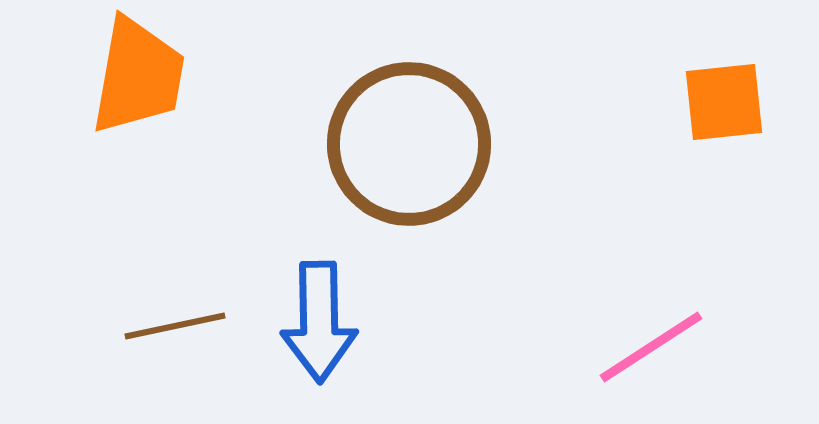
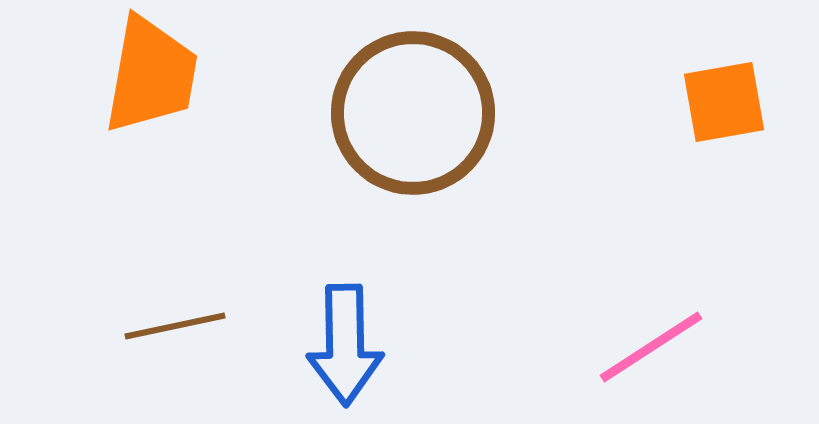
orange trapezoid: moved 13 px right, 1 px up
orange square: rotated 4 degrees counterclockwise
brown circle: moved 4 px right, 31 px up
blue arrow: moved 26 px right, 23 px down
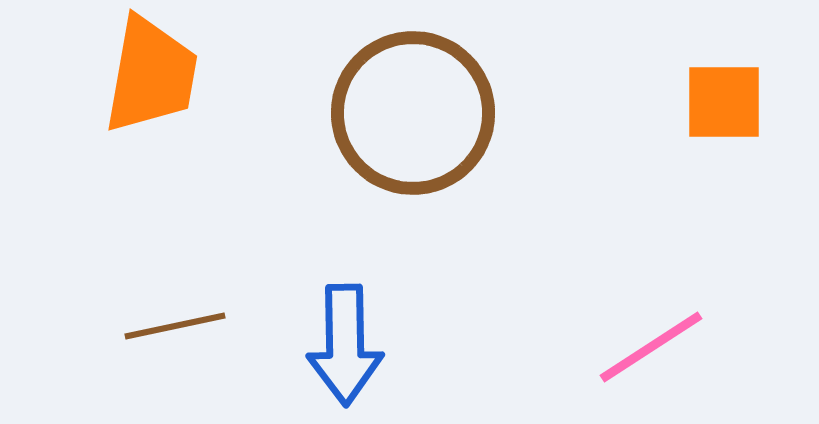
orange square: rotated 10 degrees clockwise
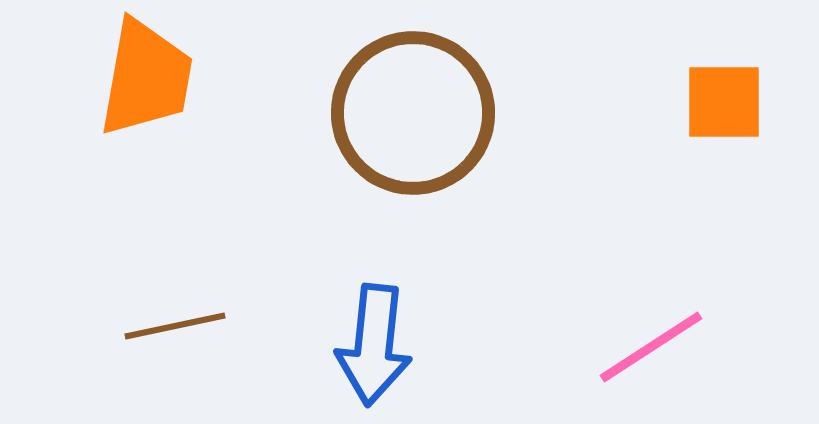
orange trapezoid: moved 5 px left, 3 px down
blue arrow: moved 29 px right; rotated 7 degrees clockwise
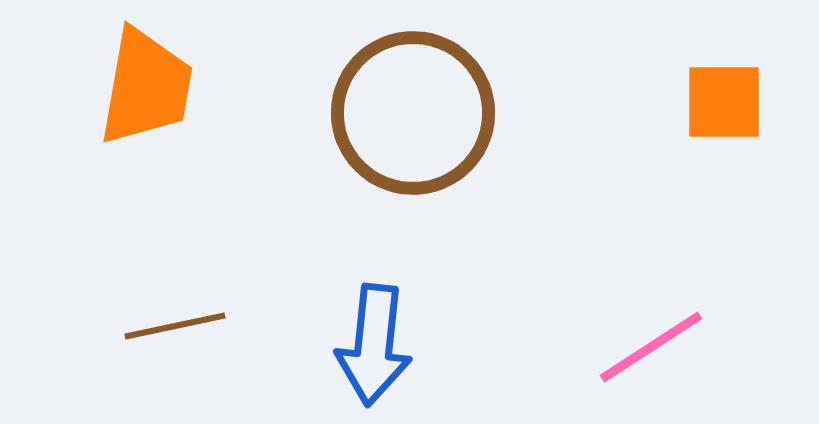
orange trapezoid: moved 9 px down
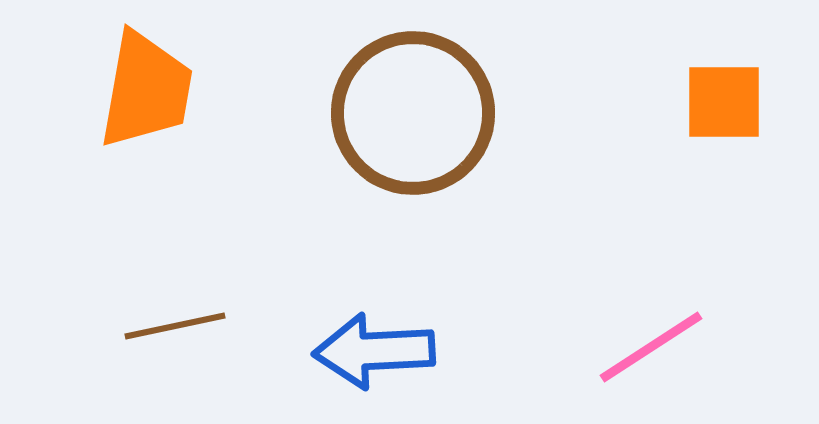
orange trapezoid: moved 3 px down
blue arrow: moved 6 px down; rotated 81 degrees clockwise
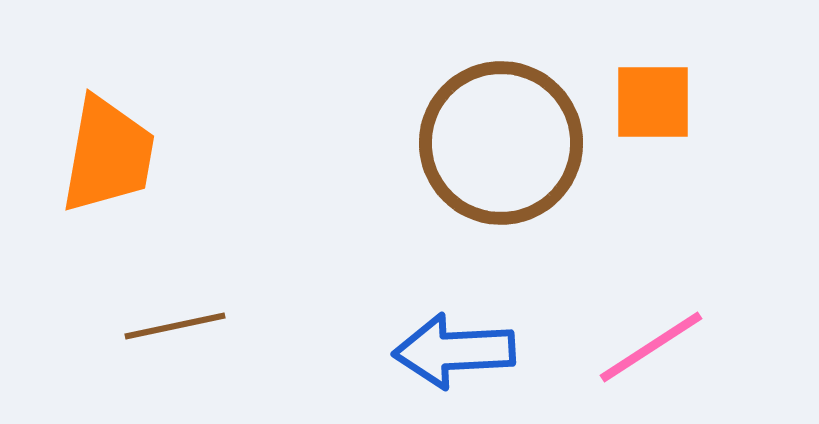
orange trapezoid: moved 38 px left, 65 px down
orange square: moved 71 px left
brown circle: moved 88 px right, 30 px down
blue arrow: moved 80 px right
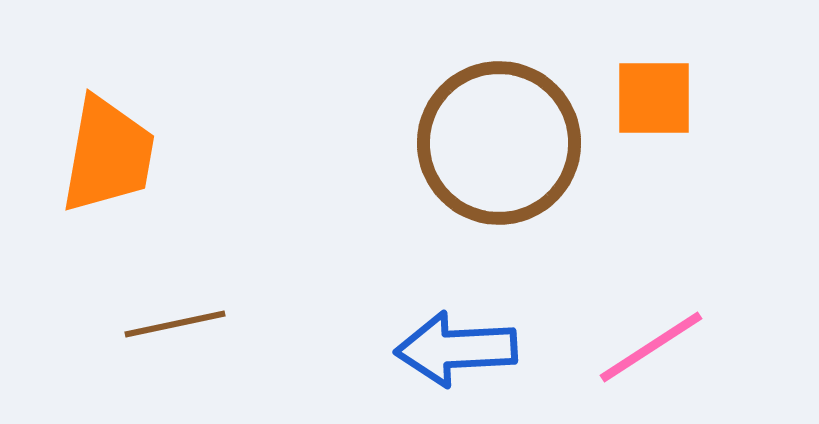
orange square: moved 1 px right, 4 px up
brown circle: moved 2 px left
brown line: moved 2 px up
blue arrow: moved 2 px right, 2 px up
